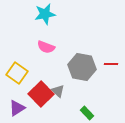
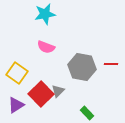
gray triangle: rotated 32 degrees clockwise
purple triangle: moved 1 px left, 3 px up
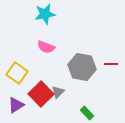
gray triangle: moved 1 px down
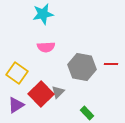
cyan star: moved 2 px left
pink semicircle: rotated 24 degrees counterclockwise
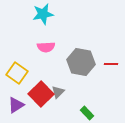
gray hexagon: moved 1 px left, 5 px up
